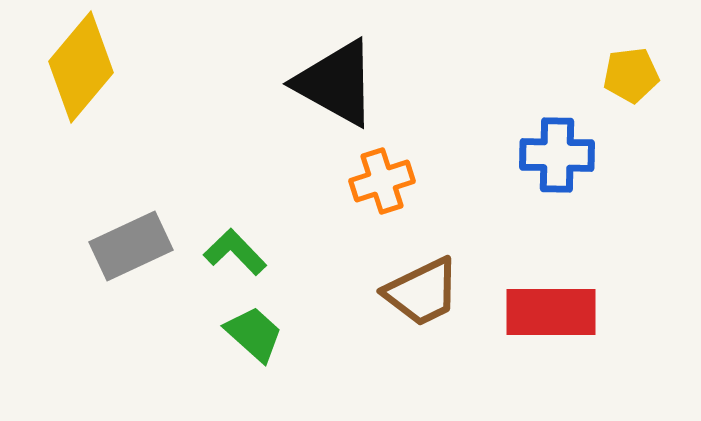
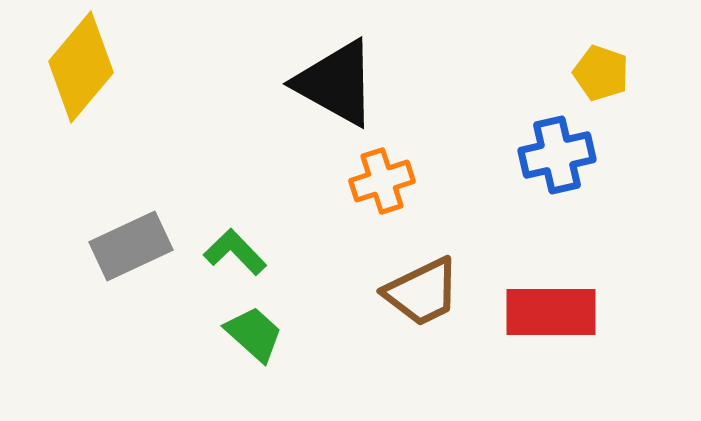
yellow pentagon: moved 30 px left, 2 px up; rotated 26 degrees clockwise
blue cross: rotated 14 degrees counterclockwise
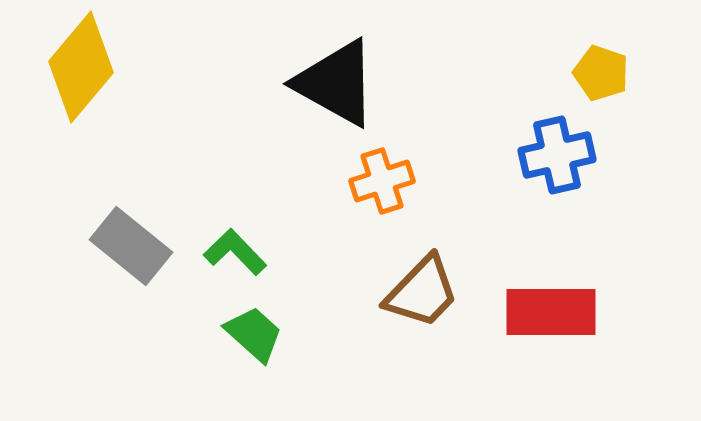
gray rectangle: rotated 64 degrees clockwise
brown trapezoid: rotated 20 degrees counterclockwise
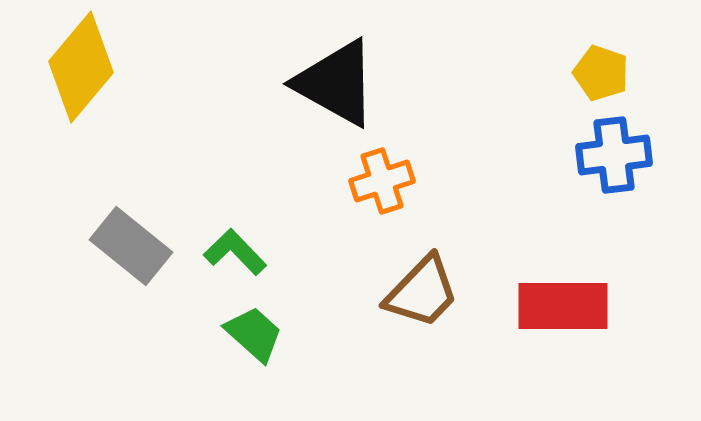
blue cross: moved 57 px right; rotated 6 degrees clockwise
red rectangle: moved 12 px right, 6 px up
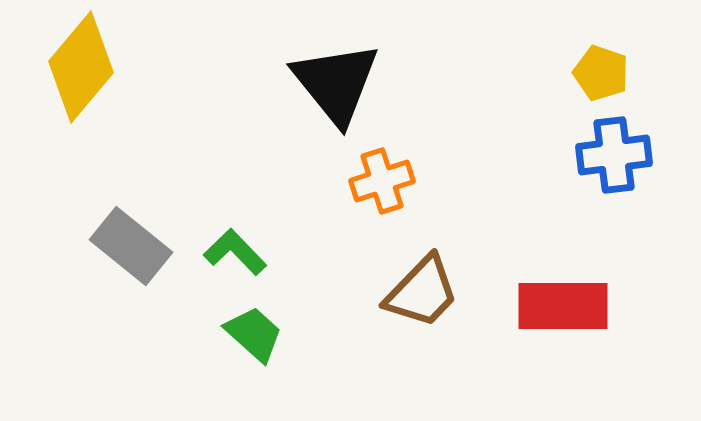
black triangle: rotated 22 degrees clockwise
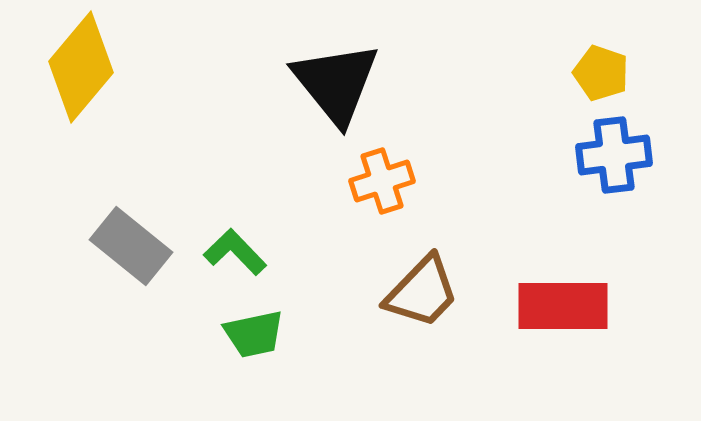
green trapezoid: rotated 126 degrees clockwise
